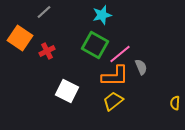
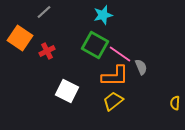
cyan star: moved 1 px right
pink line: rotated 75 degrees clockwise
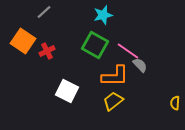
orange square: moved 3 px right, 3 px down
pink line: moved 8 px right, 3 px up
gray semicircle: moved 1 px left, 2 px up; rotated 21 degrees counterclockwise
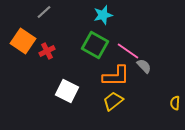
gray semicircle: moved 4 px right, 1 px down
orange L-shape: moved 1 px right
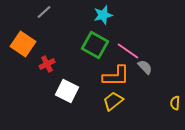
orange square: moved 3 px down
red cross: moved 13 px down
gray semicircle: moved 1 px right, 1 px down
